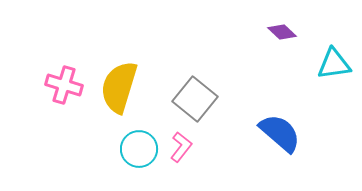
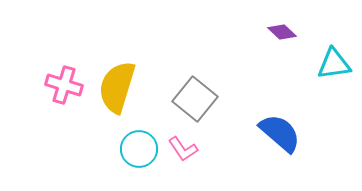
yellow semicircle: moved 2 px left
pink L-shape: moved 2 px right, 2 px down; rotated 108 degrees clockwise
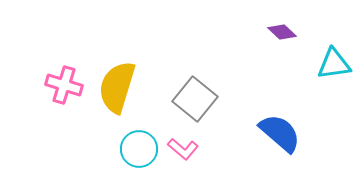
pink L-shape: rotated 16 degrees counterclockwise
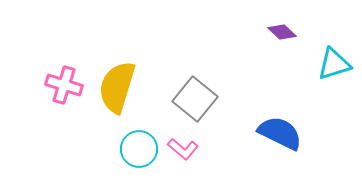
cyan triangle: rotated 9 degrees counterclockwise
blue semicircle: rotated 15 degrees counterclockwise
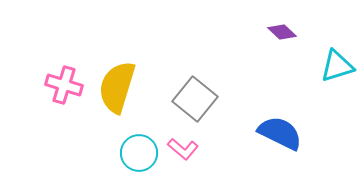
cyan triangle: moved 3 px right, 2 px down
cyan circle: moved 4 px down
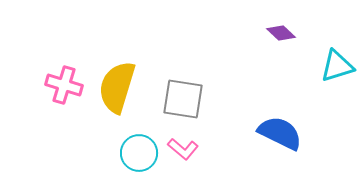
purple diamond: moved 1 px left, 1 px down
gray square: moved 12 px left; rotated 30 degrees counterclockwise
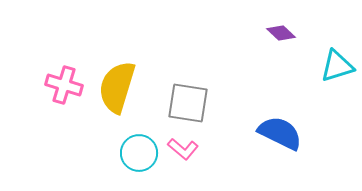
gray square: moved 5 px right, 4 px down
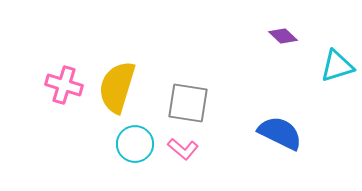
purple diamond: moved 2 px right, 3 px down
cyan circle: moved 4 px left, 9 px up
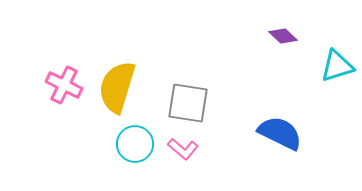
pink cross: rotated 9 degrees clockwise
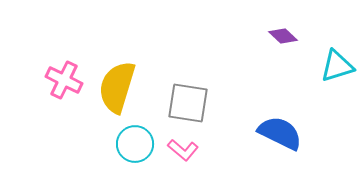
pink cross: moved 5 px up
pink L-shape: moved 1 px down
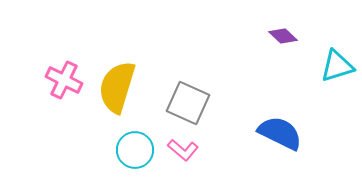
gray square: rotated 15 degrees clockwise
cyan circle: moved 6 px down
